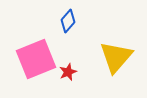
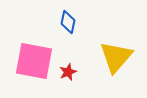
blue diamond: moved 1 px down; rotated 30 degrees counterclockwise
pink square: moved 2 px left, 2 px down; rotated 33 degrees clockwise
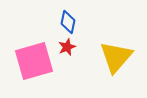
pink square: rotated 27 degrees counterclockwise
red star: moved 1 px left, 25 px up
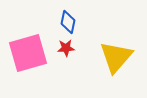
red star: moved 1 px left, 1 px down; rotated 18 degrees clockwise
pink square: moved 6 px left, 8 px up
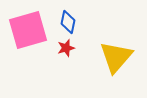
red star: rotated 12 degrees counterclockwise
pink square: moved 23 px up
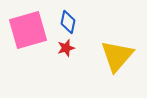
yellow triangle: moved 1 px right, 1 px up
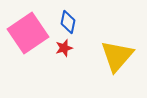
pink square: moved 3 px down; rotated 18 degrees counterclockwise
red star: moved 2 px left
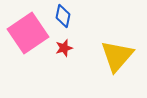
blue diamond: moved 5 px left, 6 px up
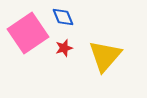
blue diamond: moved 1 px down; rotated 35 degrees counterclockwise
yellow triangle: moved 12 px left
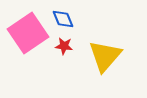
blue diamond: moved 2 px down
red star: moved 2 px up; rotated 24 degrees clockwise
